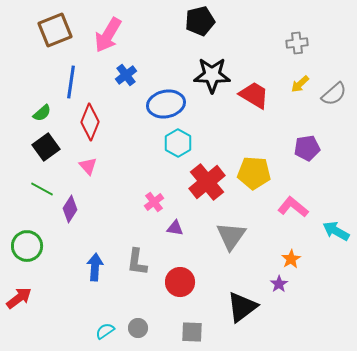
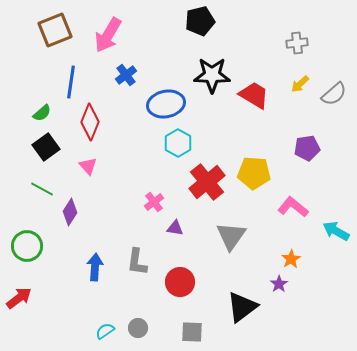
purple diamond: moved 3 px down
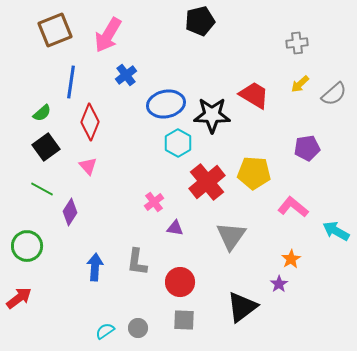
black star: moved 40 px down
gray square: moved 8 px left, 12 px up
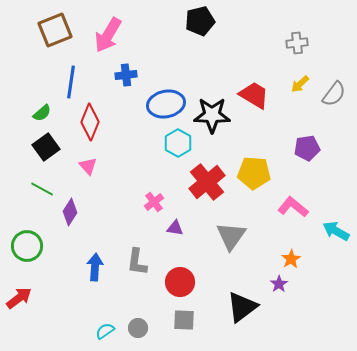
blue cross: rotated 30 degrees clockwise
gray semicircle: rotated 12 degrees counterclockwise
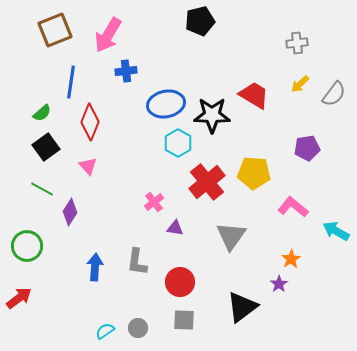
blue cross: moved 4 px up
